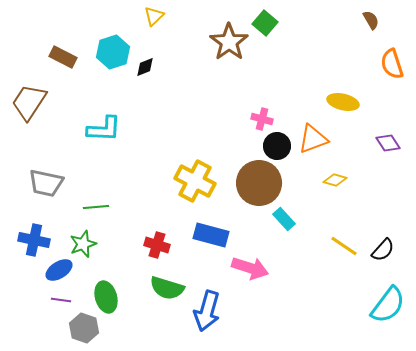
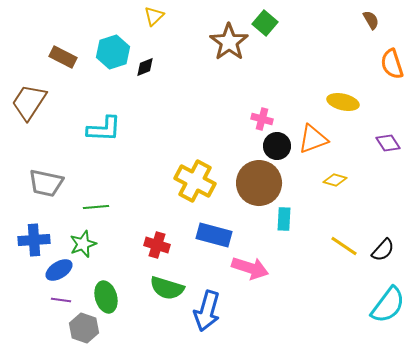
cyan rectangle: rotated 45 degrees clockwise
blue rectangle: moved 3 px right
blue cross: rotated 16 degrees counterclockwise
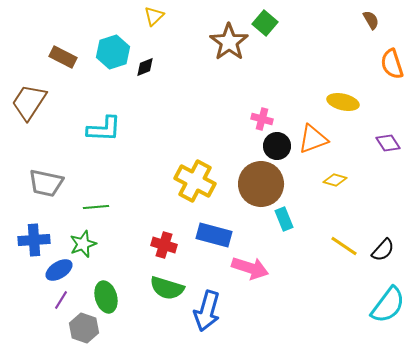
brown circle: moved 2 px right, 1 px down
cyan rectangle: rotated 25 degrees counterclockwise
red cross: moved 7 px right
purple line: rotated 66 degrees counterclockwise
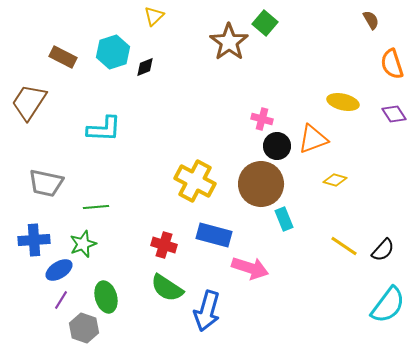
purple diamond: moved 6 px right, 29 px up
green semicircle: rotated 16 degrees clockwise
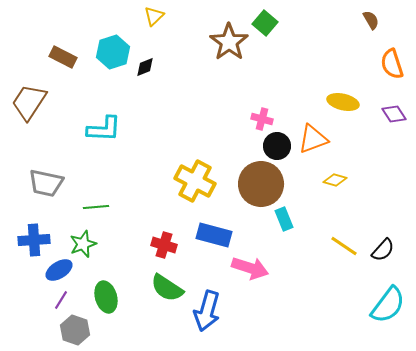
gray hexagon: moved 9 px left, 2 px down
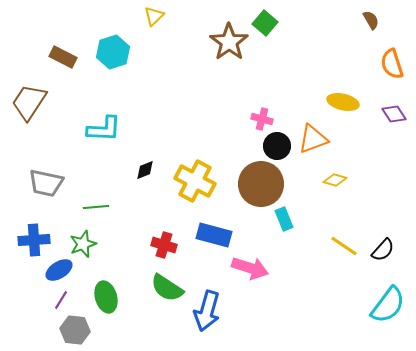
black diamond: moved 103 px down
gray hexagon: rotated 12 degrees counterclockwise
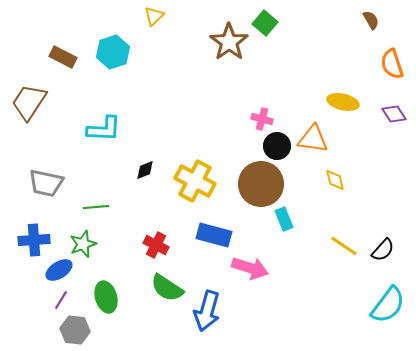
orange triangle: rotated 28 degrees clockwise
yellow diamond: rotated 60 degrees clockwise
red cross: moved 8 px left; rotated 10 degrees clockwise
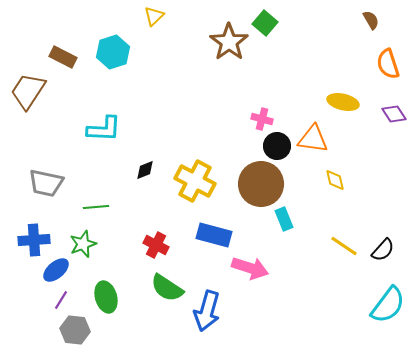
orange semicircle: moved 4 px left
brown trapezoid: moved 1 px left, 11 px up
blue ellipse: moved 3 px left; rotated 8 degrees counterclockwise
